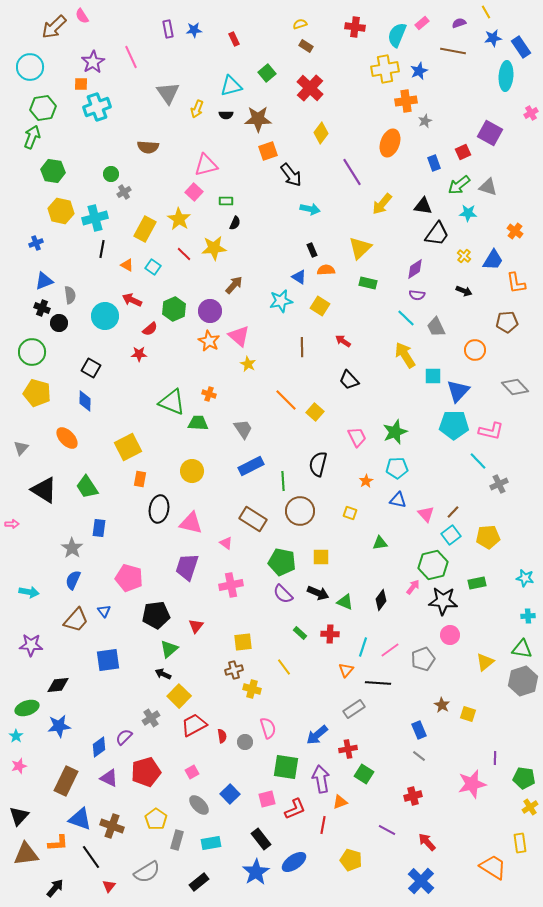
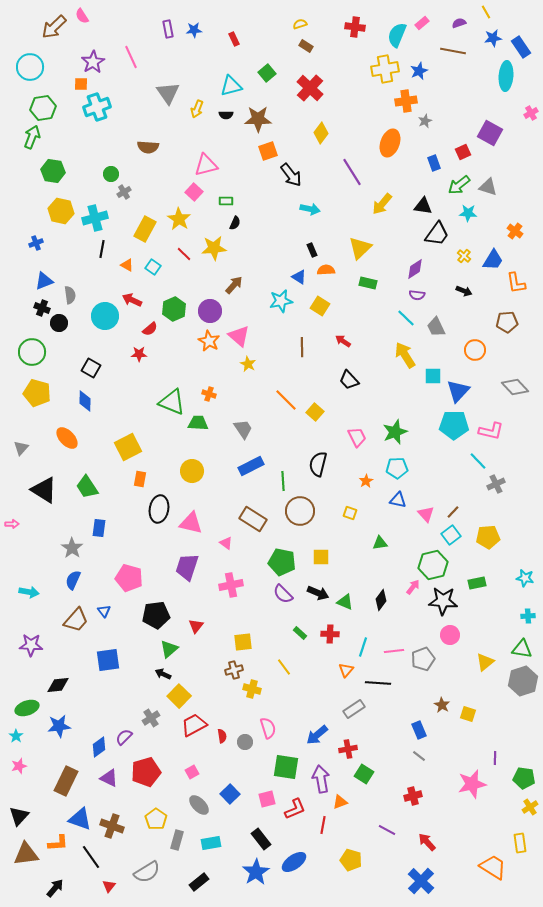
gray cross at (499, 484): moved 3 px left
pink line at (390, 650): moved 4 px right, 1 px down; rotated 30 degrees clockwise
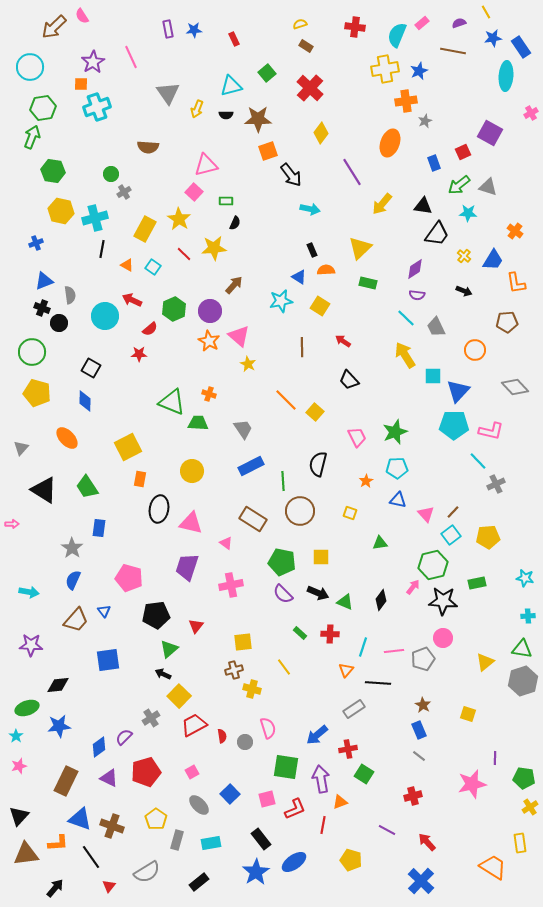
pink circle at (450, 635): moved 7 px left, 3 px down
brown star at (442, 705): moved 19 px left
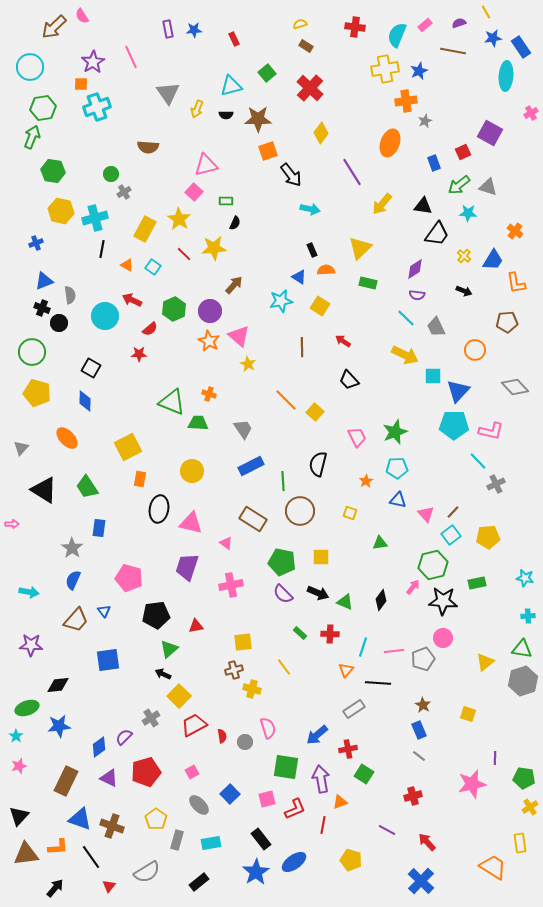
pink rectangle at (422, 23): moved 3 px right, 2 px down
yellow arrow at (405, 355): rotated 148 degrees clockwise
red triangle at (196, 626): rotated 42 degrees clockwise
orange L-shape at (58, 843): moved 4 px down
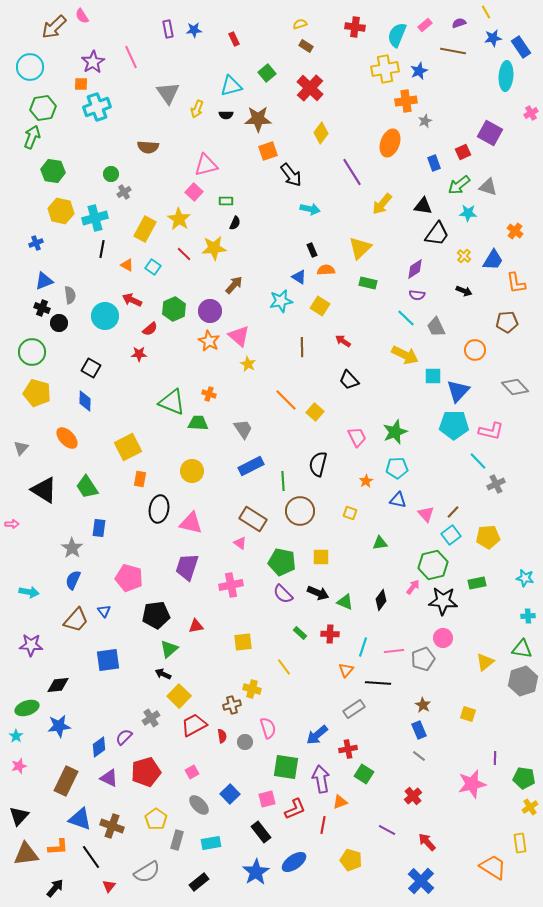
pink triangle at (226, 543): moved 14 px right
brown cross at (234, 670): moved 2 px left, 35 px down
red cross at (413, 796): rotated 24 degrees counterclockwise
black rectangle at (261, 839): moved 7 px up
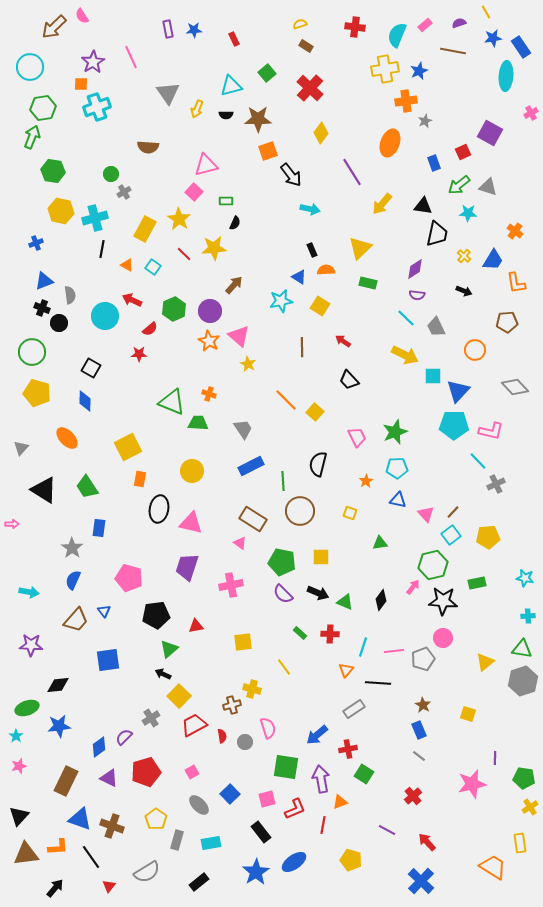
black trapezoid at (437, 234): rotated 24 degrees counterclockwise
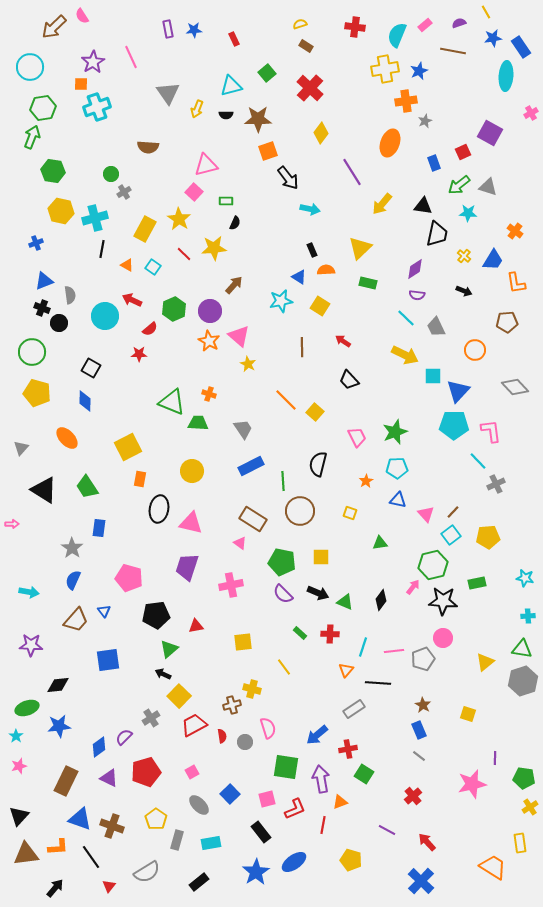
black arrow at (291, 175): moved 3 px left, 3 px down
pink L-shape at (491, 431): rotated 110 degrees counterclockwise
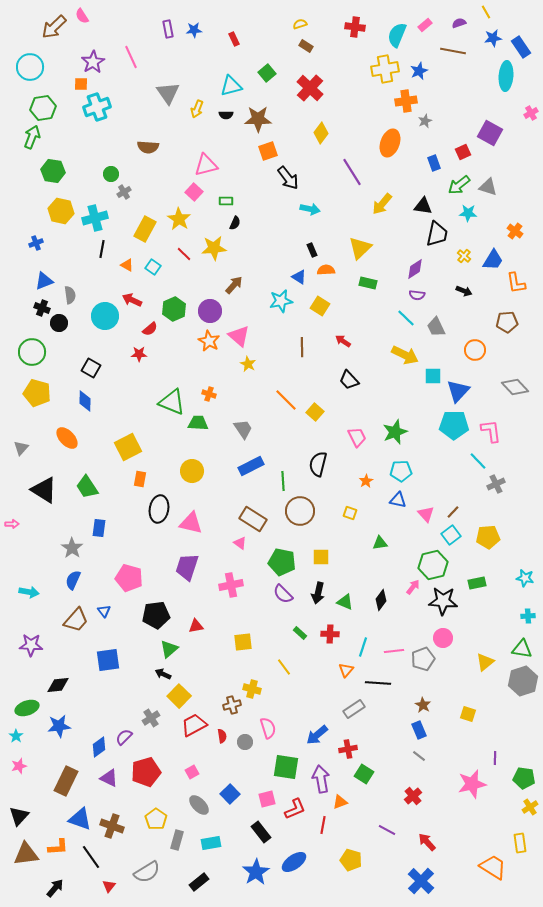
cyan pentagon at (397, 468): moved 4 px right, 3 px down
black arrow at (318, 593): rotated 80 degrees clockwise
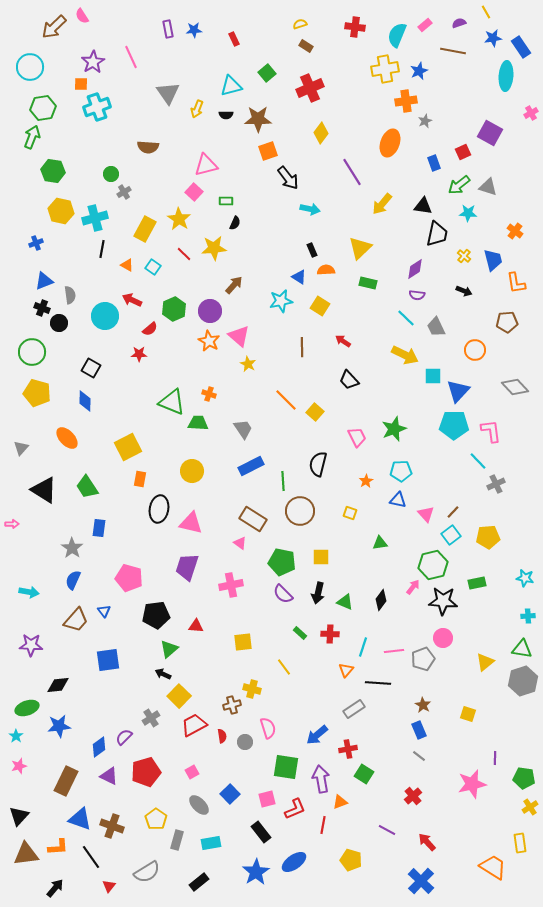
red cross at (310, 88): rotated 24 degrees clockwise
blue trapezoid at (493, 260): rotated 45 degrees counterclockwise
green star at (395, 432): moved 1 px left, 3 px up
red triangle at (196, 626): rotated 14 degrees clockwise
purple triangle at (109, 778): moved 2 px up
